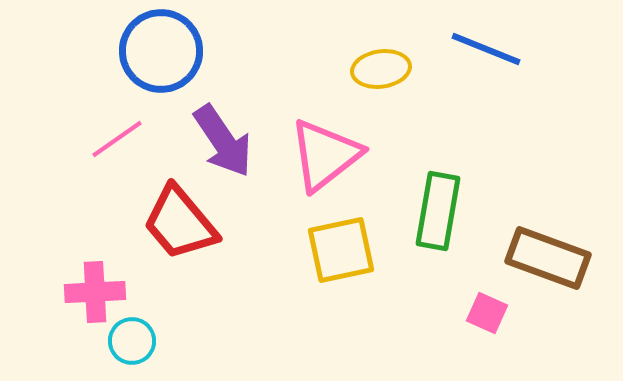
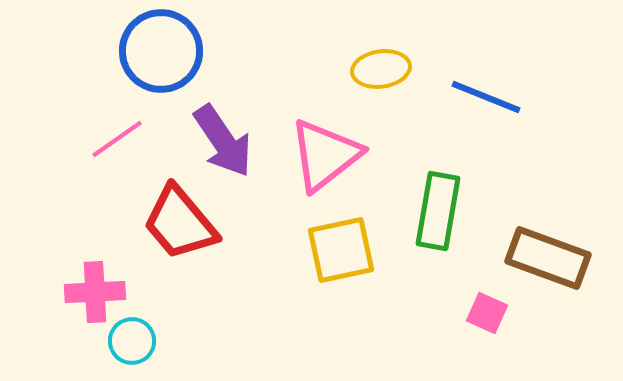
blue line: moved 48 px down
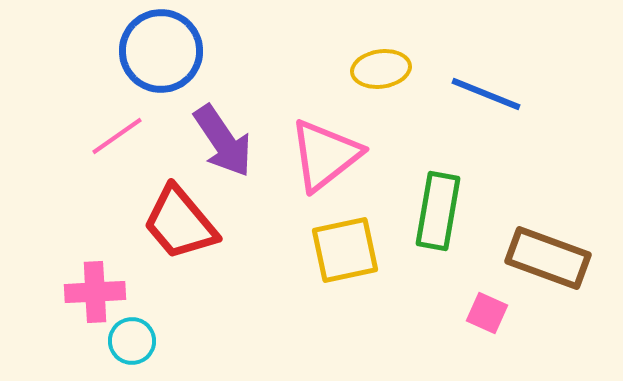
blue line: moved 3 px up
pink line: moved 3 px up
yellow square: moved 4 px right
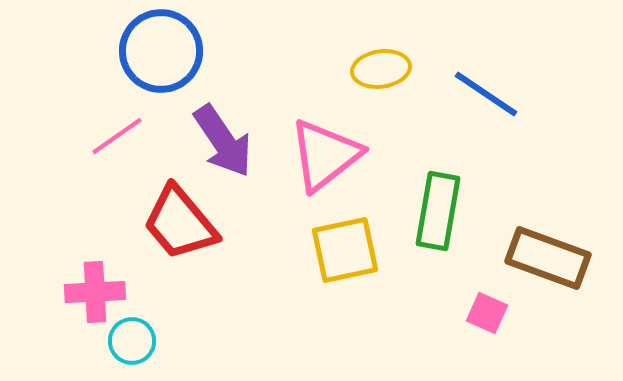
blue line: rotated 12 degrees clockwise
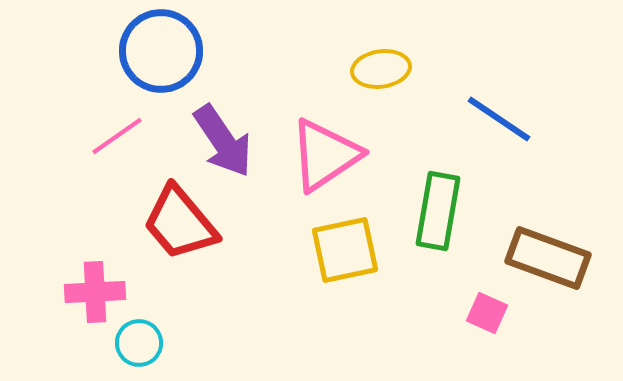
blue line: moved 13 px right, 25 px down
pink triangle: rotated 4 degrees clockwise
cyan circle: moved 7 px right, 2 px down
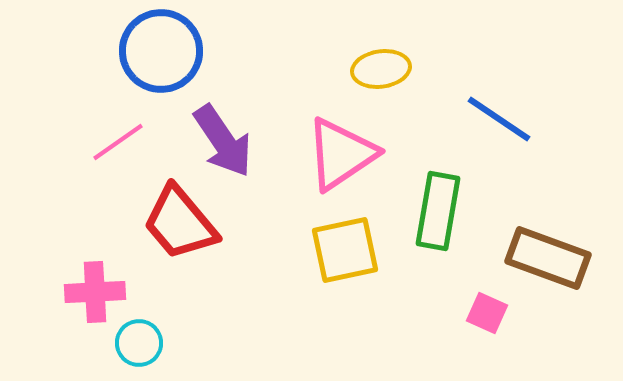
pink line: moved 1 px right, 6 px down
pink triangle: moved 16 px right, 1 px up
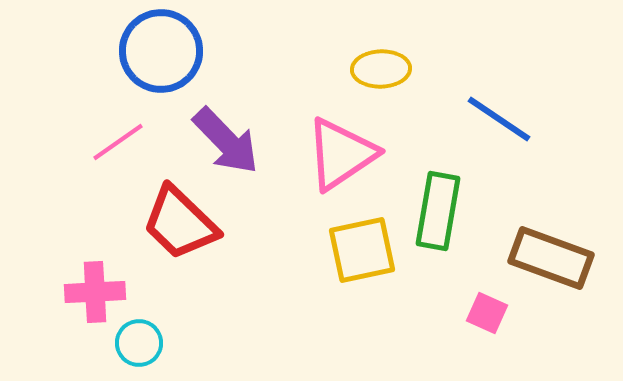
yellow ellipse: rotated 6 degrees clockwise
purple arrow: moved 3 px right; rotated 10 degrees counterclockwise
red trapezoid: rotated 6 degrees counterclockwise
yellow square: moved 17 px right
brown rectangle: moved 3 px right
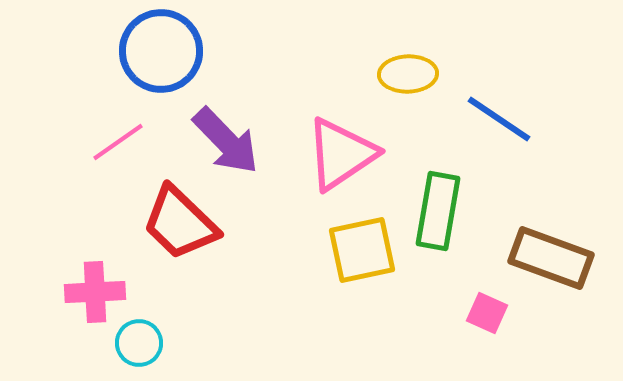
yellow ellipse: moved 27 px right, 5 px down
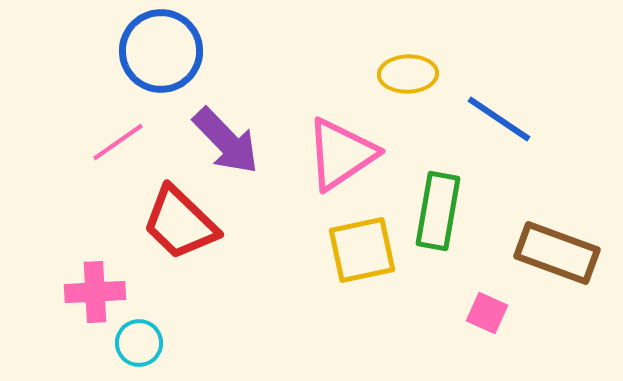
brown rectangle: moved 6 px right, 5 px up
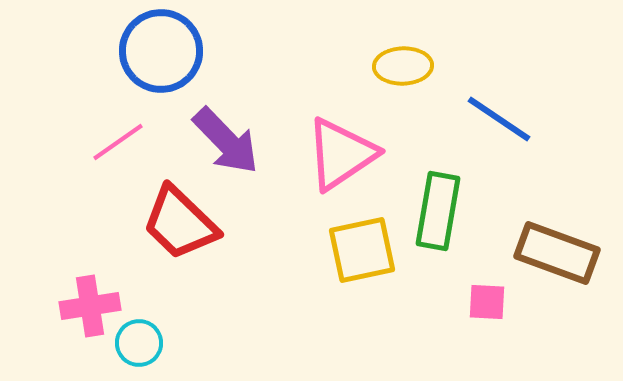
yellow ellipse: moved 5 px left, 8 px up
pink cross: moved 5 px left, 14 px down; rotated 6 degrees counterclockwise
pink square: moved 11 px up; rotated 21 degrees counterclockwise
